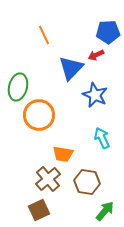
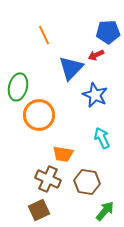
brown cross: rotated 25 degrees counterclockwise
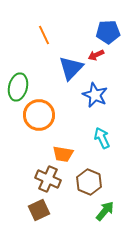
brown hexagon: moved 2 px right; rotated 15 degrees clockwise
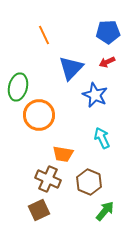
red arrow: moved 11 px right, 7 px down
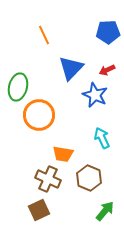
red arrow: moved 8 px down
brown hexagon: moved 4 px up
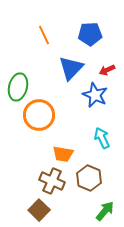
blue pentagon: moved 18 px left, 2 px down
brown cross: moved 4 px right, 2 px down
brown square: rotated 20 degrees counterclockwise
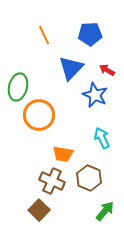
red arrow: rotated 56 degrees clockwise
